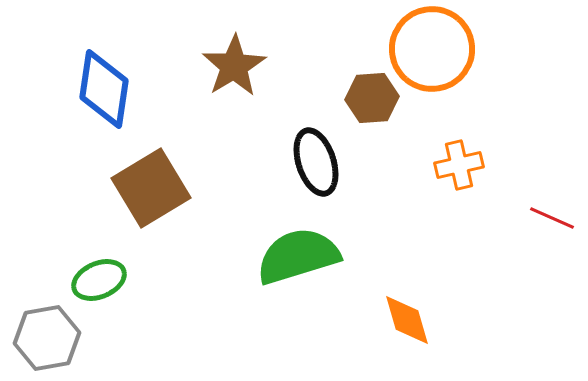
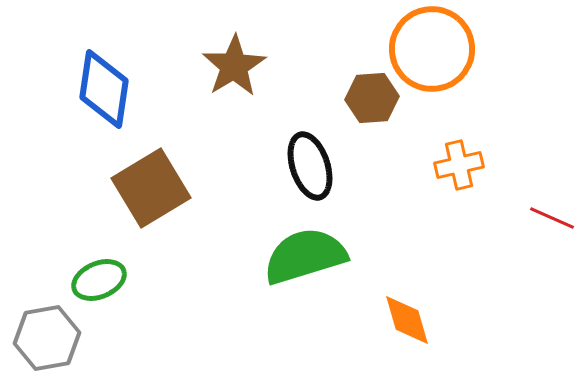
black ellipse: moved 6 px left, 4 px down
green semicircle: moved 7 px right
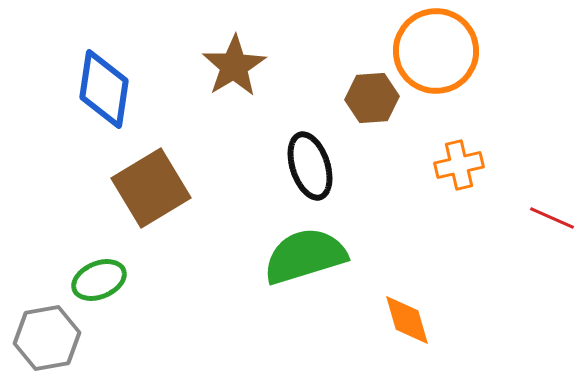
orange circle: moved 4 px right, 2 px down
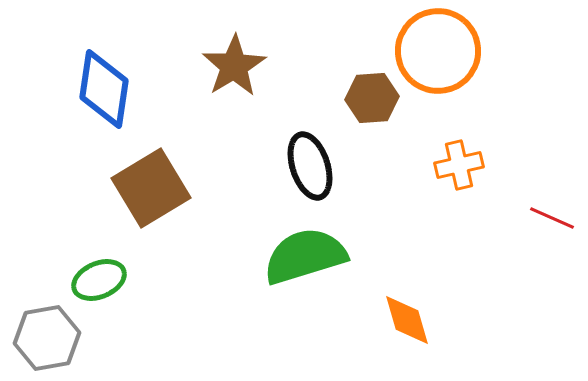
orange circle: moved 2 px right
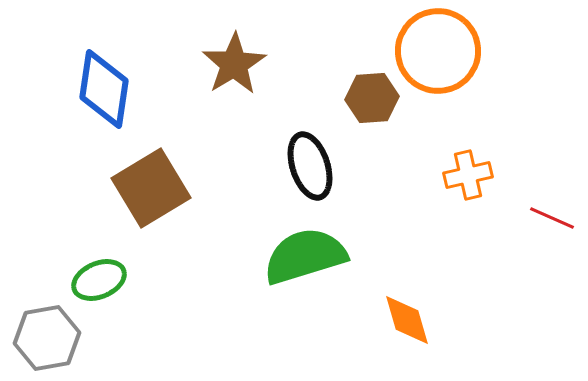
brown star: moved 2 px up
orange cross: moved 9 px right, 10 px down
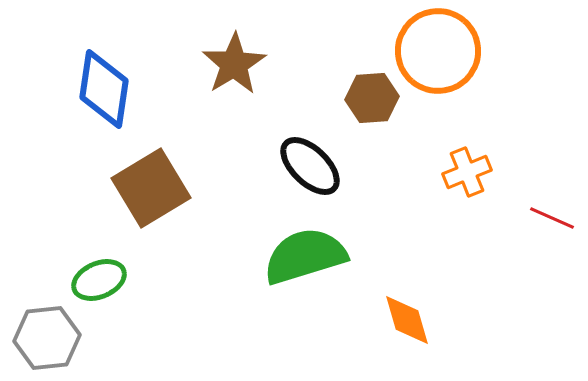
black ellipse: rotated 28 degrees counterclockwise
orange cross: moved 1 px left, 3 px up; rotated 9 degrees counterclockwise
gray hexagon: rotated 4 degrees clockwise
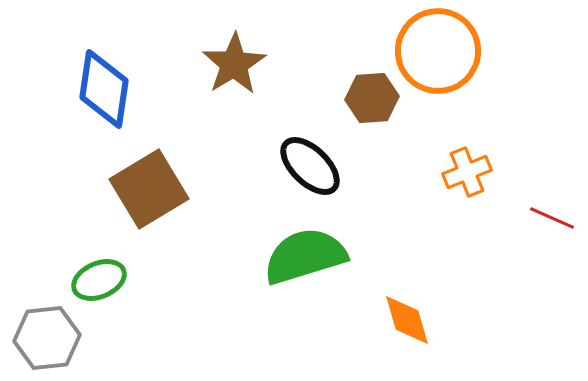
brown square: moved 2 px left, 1 px down
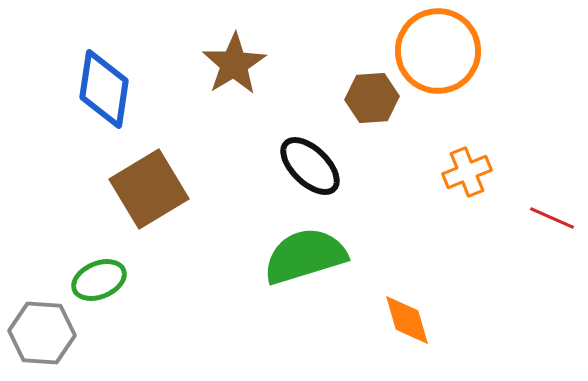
gray hexagon: moved 5 px left, 5 px up; rotated 10 degrees clockwise
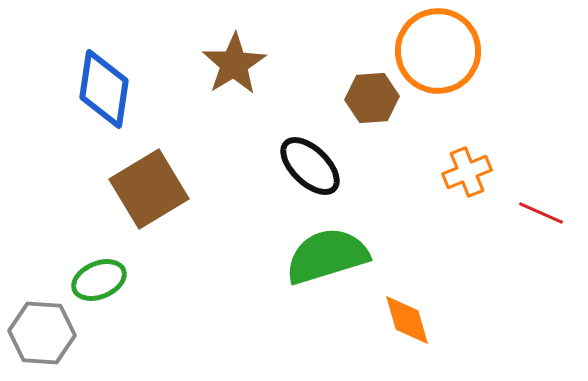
red line: moved 11 px left, 5 px up
green semicircle: moved 22 px right
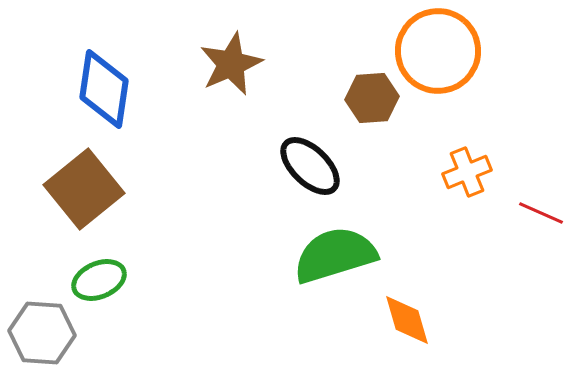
brown star: moved 3 px left; rotated 8 degrees clockwise
brown square: moved 65 px left; rotated 8 degrees counterclockwise
green semicircle: moved 8 px right, 1 px up
